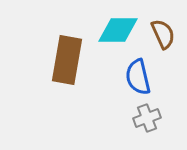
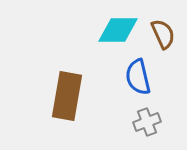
brown rectangle: moved 36 px down
gray cross: moved 4 px down
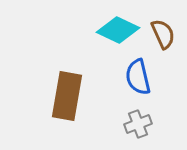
cyan diamond: rotated 24 degrees clockwise
gray cross: moved 9 px left, 2 px down
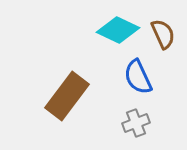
blue semicircle: rotated 12 degrees counterclockwise
brown rectangle: rotated 27 degrees clockwise
gray cross: moved 2 px left, 1 px up
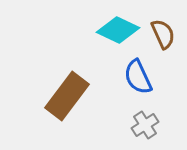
gray cross: moved 9 px right, 2 px down; rotated 12 degrees counterclockwise
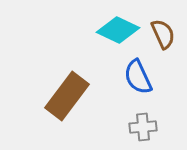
gray cross: moved 2 px left, 2 px down; rotated 28 degrees clockwise
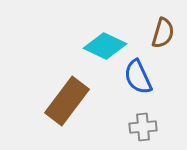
cyan diamond: moved 13 px left, 16 px down
brown semicircle: moved 1 px up; rotated 40 degrees clockwise
brown rectangle: moved 5 px down
